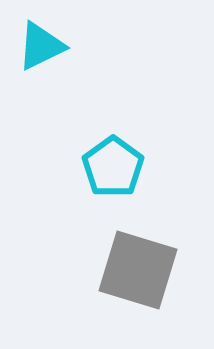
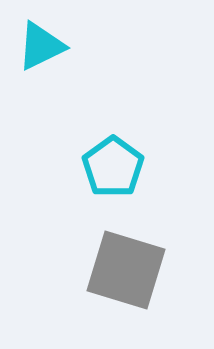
gray square: moved 12 px left
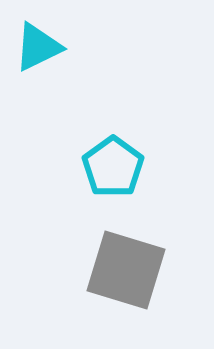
cyan triangle: moved 3 px left, 1 px down
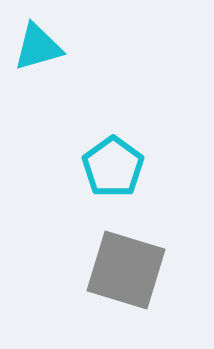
cyan triangle: rotated 10 degrees clockwise
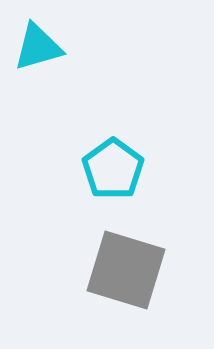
cyan pentagon: moved 2 px down
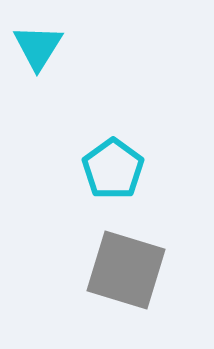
cyan triangle: rotated 42 degrees counterclockwise
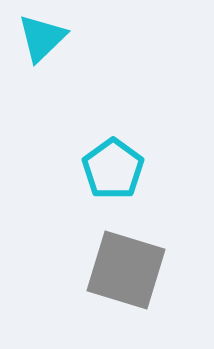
cyan triangle: moved 4 px right, 9 px up; rotated 14 degrees clockwise
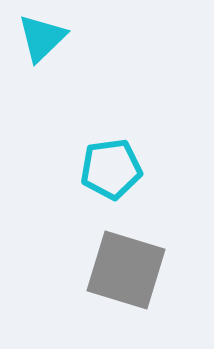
cyan pentagon: moved 2 px left; rotated 28 degrees clockwise
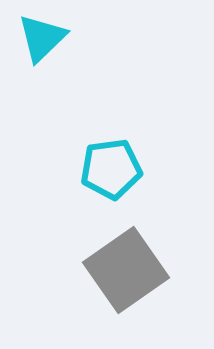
gray square: rotated 38 degrees clockwise
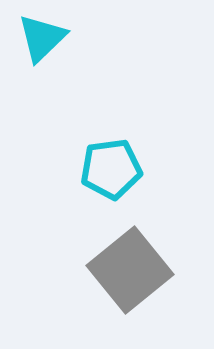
gray square: moved 4 px right; rotated 4 degrees counterclockwise
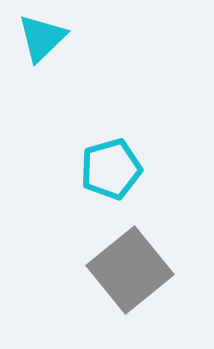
cyan pentagon: rotated 8 degrees counterclockwise
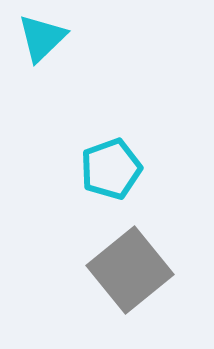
cyan pentagon: rotated 4 degrees counterclockwise
